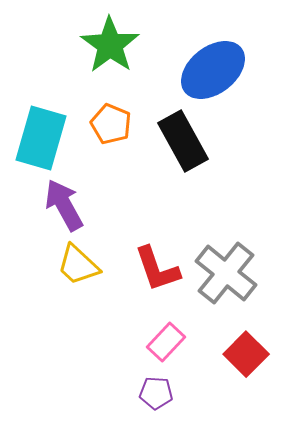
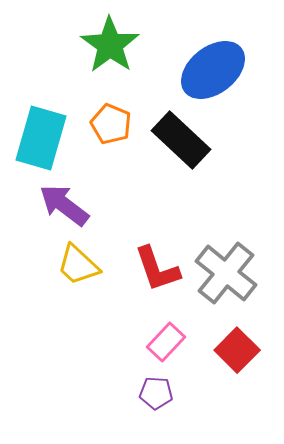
black rectangle: moved 2 px left, 1 px up; rotated 18 degrees counterclockwise
purple arrow: rotated 24 degrees counterclockwise
red square: moved 9 px left, 4 px up
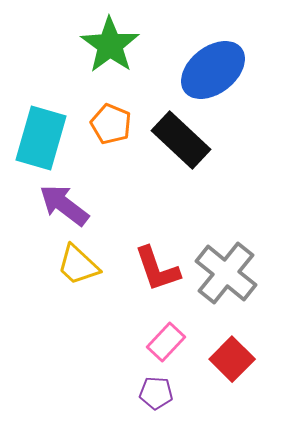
red square: moved 5 px left, 9 px down
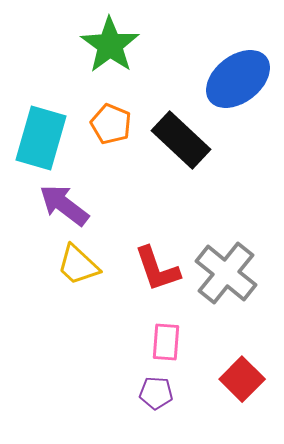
blue ellipse: moved 25 px right, 9 px down
pink rectangle: rotated 39 degrees counterclockwise
red square: moved 10 px right, 20 px down
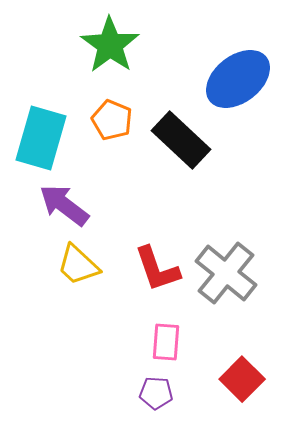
orange pentagon: moved 1 px right, 4 px up
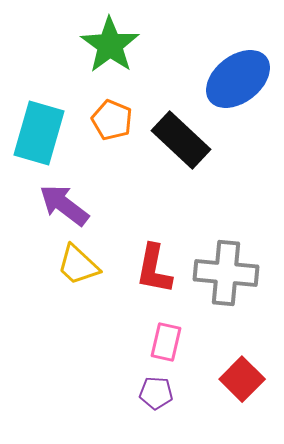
cyan rectangle: moved 2 px left, 5 px up
red L-shape: moved 3 px left; rotated 30 degrees clockwise
gray cross: rotated 34 degrees counterclockwise
pink rectangle: rotated 9 degrees clockwise
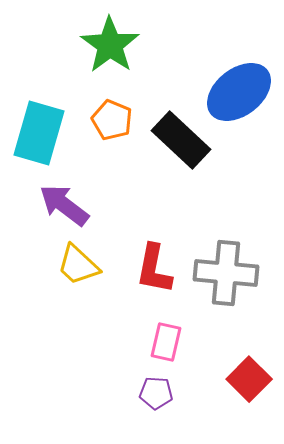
blue ellipse: moved 1 px right, 13 px down
red square: moved 7 px right
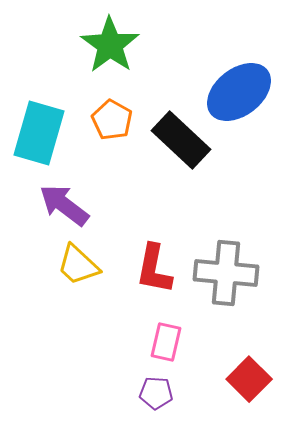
orange pentagon: rotated 6 degrees clockwise
